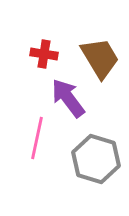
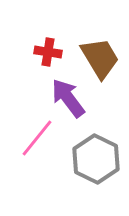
red cross: moved 4 px right, 2 px up
pink line: rotated 27 degrees clockwise
gray hexagon: rotated 9 degrees clockwise
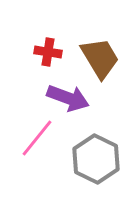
purple arrow: rotated 147 degrees clockwise
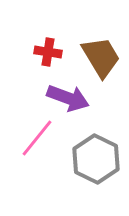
brown trapezoid: moved 1 px right, 1 px up
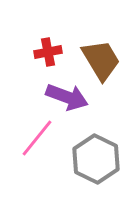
red cross: rotated 20 degrees counterclockwise
brown trapezoid: moved 3 px down
purple arrow: moved 1 px left, 1 px up
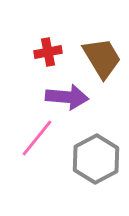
brown trapezoid: moved 1 px right, 2 px up
purple arrow: rotated 15 degrees counterclockwise
gray hexagon: rotated 6 degrees clockwise
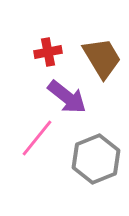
purple arrow: rotated 33 degrees clockwise
gray hexagon: rotated 6 degrees clockwise
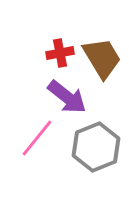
red cross: moved 12 px right, 1 px down
gray hexagon: moved 12 px up
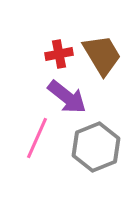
red cross: moved 1 px left, 1 px down
brown trapezoid: moved 3 px up
pink line: rotated 15 degrees counterclockwise
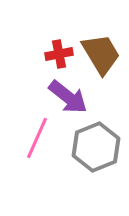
brown trapezoid: moved 1 px left, 1 px up
purple arrow: moved 1 px right
